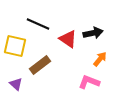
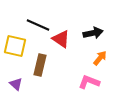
black line: moved 1 px down
red triangle: moved 7 px left
orange arrow: moved 1 px up
brown rectangle: rotated 40 degrees counterclockwise
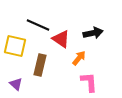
orange arrow: moved 21 px left
pink L-shape: rotated 65 degrees clockwise
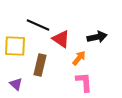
black arrow: moved 4 px right, 4 px down
yellow square: rotated 10 degrees counterclockwise
pink L-shape: moved 5 px left
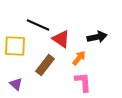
brown rectangle: moved 5 px right; rotated 25 degrees clockwise
pink L-shape: moved 1 px left
